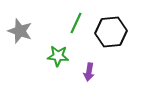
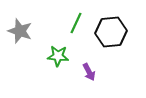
purple arrow: rotated 36 degrees counterclockwise
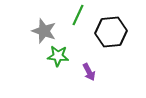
green line: moved 2 px right, 8 px up
gray star: moved 24 px right
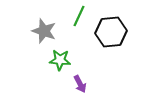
green line: moved 1 px right, 1 px down
green star: moved 2 px right, 4 px down
purple arrow: moved 9 px left, 12 px down
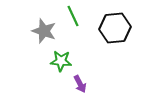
green line: moved 6 px left; rotated 50 degrees counterclockwise
black hexagon: moved 4 px right, 4 px up
green star: moved 1 px right, 1 px down
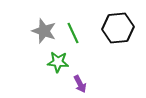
green line: moved 17 px down
black hexagon: moved 3 px right
green star: moved 3 px left, 1 px down
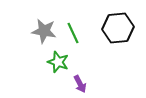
gray star: rotated 10 degrees counterclockwise
green star: rotated 15 degrees clockwise
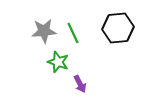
gray star: rotated 15 degrees counterclockwise
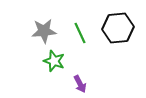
green line: moved 7 px right
green star: moved 4 px left, 1 px up
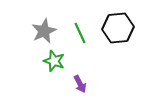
gray star: rotated 20 degrees counterclockwise
